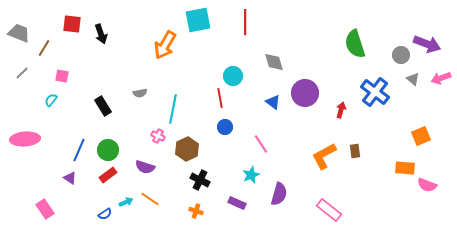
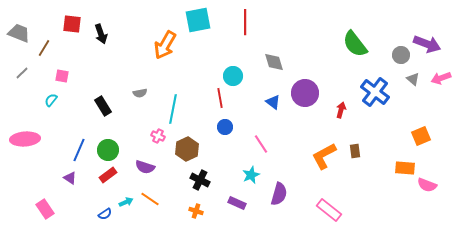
green semicircle at (355, 44): rotated 20 degrees counterclockwise
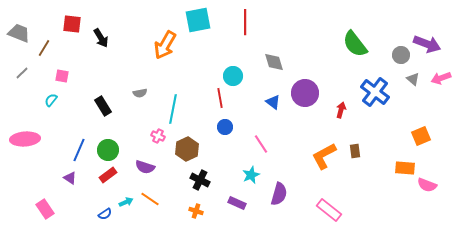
black arrow at (101, 34): moved 4 px down; rotated 12 degrees counterclockwise
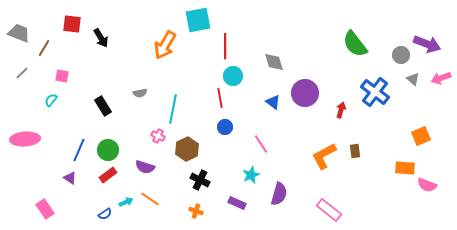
red line at (245, 22): moved 20 px left, 24 px down
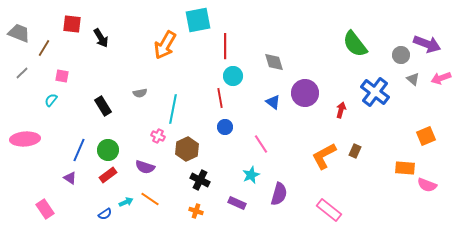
orange square at (421, 136): moved 5 px right
brown rectangle at (355, 151): rotated 32 degrees clockwise
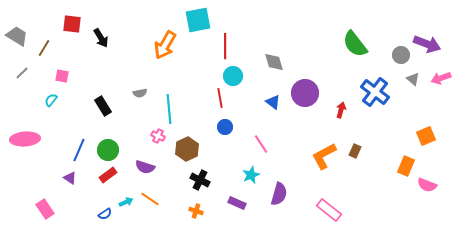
gray trapezoid at (19, 33): moved 2 px left, 3 px down; rotated 10 degrees clockwise
cyan line at (173, 109): moved 4 px left; rotated 16 degrees counterclockwise
orange rectangle at (405, 168): moved 1 px right, 2 px up; rotated 72 degrees counterclockwise
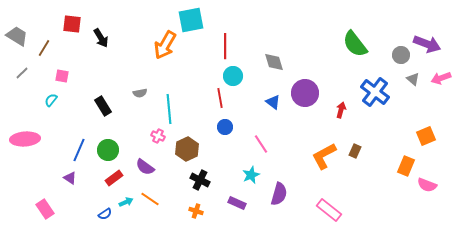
cyan square at (198, 20): moved 7 px left
purple semicircle at (145, 167): rotated 18 degrees clockwise
red rectangle at (108, 175): moved 6 px right, 3 px down
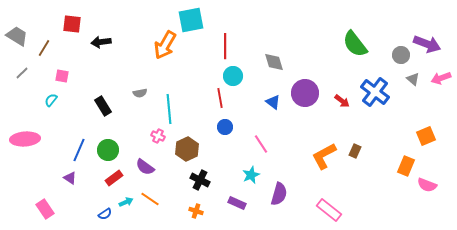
black arrow at (101, 38): moved 4 px down; rotated 114 degrees clockwise
red arrow at (341, 110): moved 1 px right, 9 px up; rotated 112 degrees clockwise
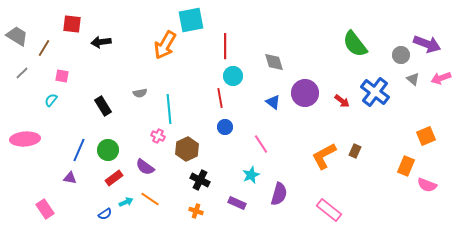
purple triangle at (70, 178): rotated 24 degrees counterclockwise
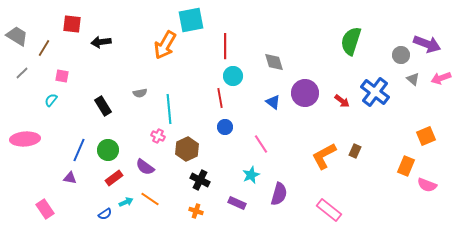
green semicircle at (355, 44): moved 4 px left, 3 px up; rotated 56 degrees clockwise
